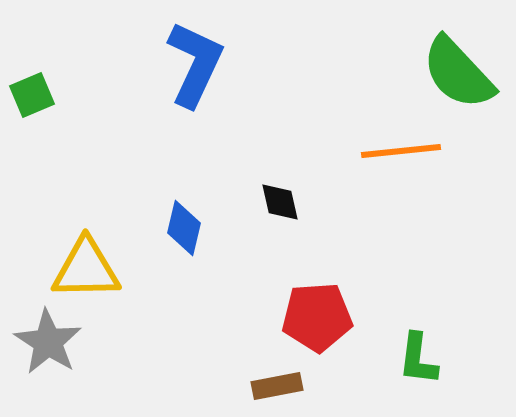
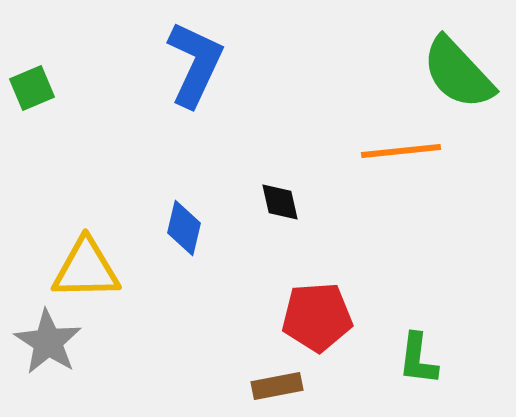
green square: moved 7 px up
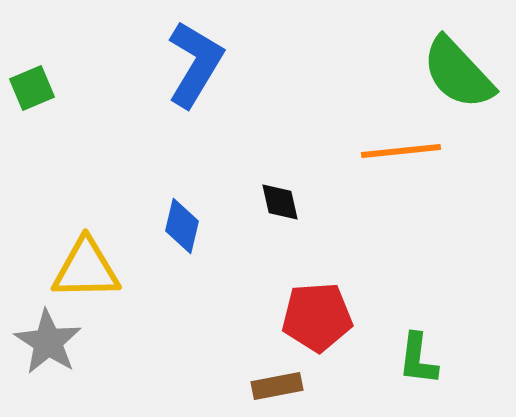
blue L-shape: rotated 6 degrees clockwise
blue diamond: moved 2 px left, 2 px up
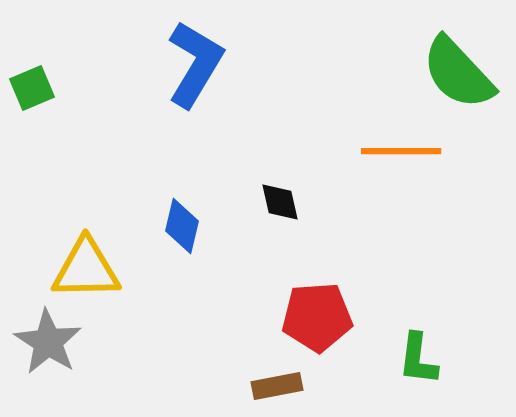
orange line: rotated 6 degrees clockwise
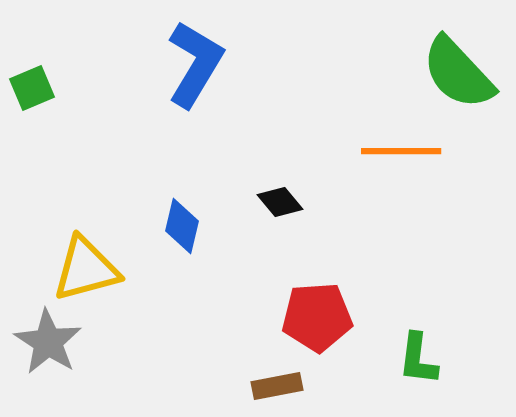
black diamond: rotated 27 degrees counterclockwise
yellow triangle: rotated 14 degrees counterclockwise
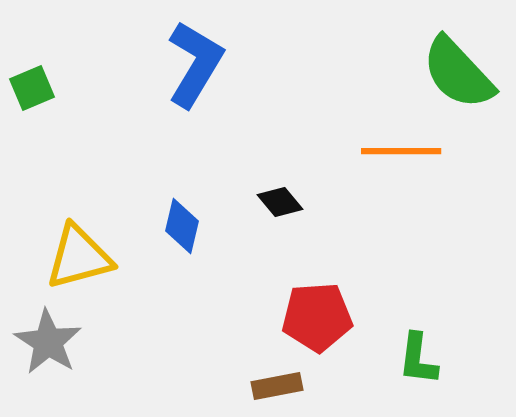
yellow triangle: moved 7 px left, 12 px up
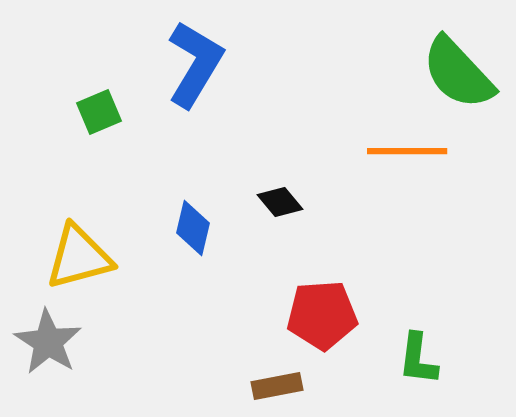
green square: moved 67 px right, 24 px down
orange line: moved 6 px right
blue diamond: moved 11 px right, 2 px down
red pentagon: moved 5 px right, 2 px up
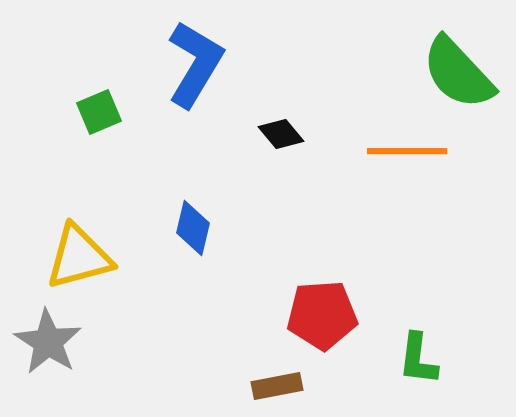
black diamond: moved 1 px right, 68 px up
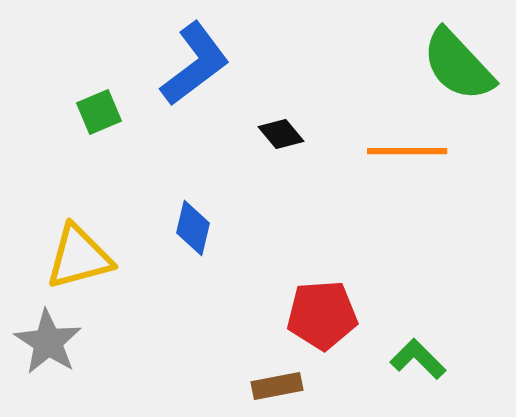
blue L-shape: rotated 22 degrees clockwise
green semicircle: moved 8 px up
green L-shape: rotated 128 degrees clockwise
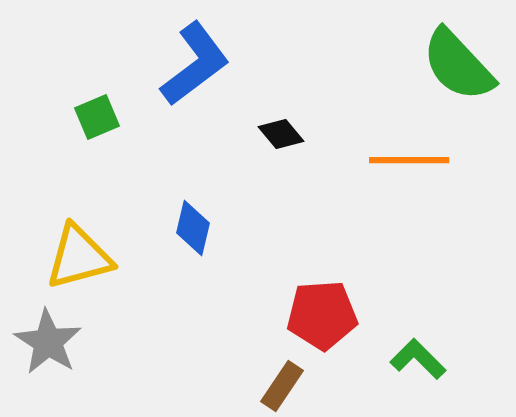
green square: moved 2 px left, 5 px down
orange line: moved 2 px right, 9 px down
brown rectangle: moved 5 px right; rotated 45 degrees counterclockwise
